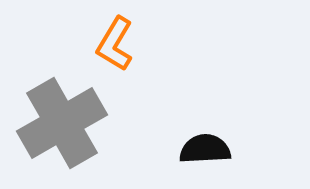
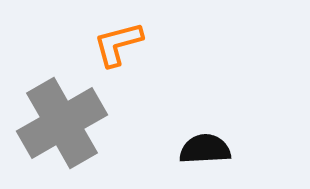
orange L-shape: moved 3 px right; rotated 44 degrees clockwise
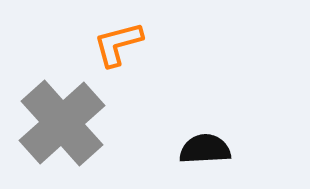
gray cross: rotated 12 degrees counterclockwise
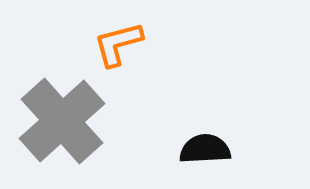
gray cross: moved 2 px up
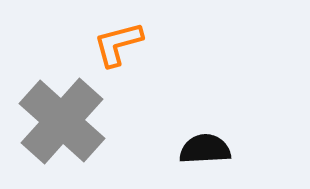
gray cross: rotated 6 degrees counterclockwise
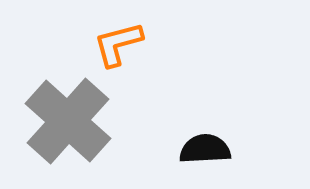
gray cross: moved 6 px right
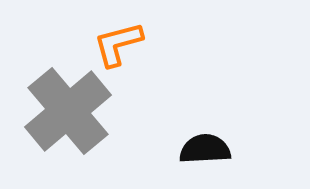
gray cross: moved 10 px up; rotated 8 degrees clockwise
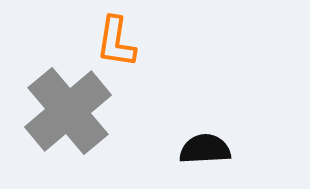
orange L-shape: moved 2 px left, 2 px up; rotated 66 degrees counterclockwise
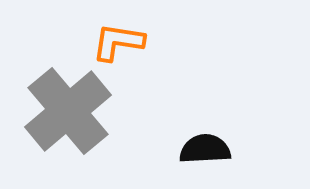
orange L-shape: moved 2 px right; rotated 90 degrees clockwise
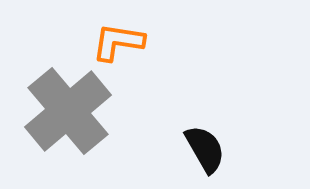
black semicircle: rotated 63 degrees clockwise
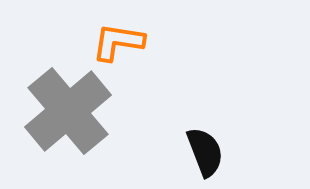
black semicircle: moved 3 px down; rotated 9 degrees clockwise
